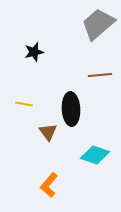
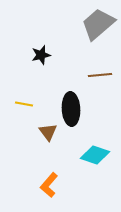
black star: moved 7 px right, 3 px down
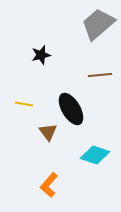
black ellipse: rotated 28 degrees counterclockwise
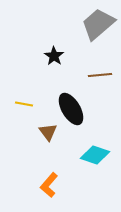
black star: moved 13 px right, 1 px down; rotated 24 degrees counterclockwise
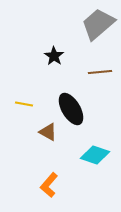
brown line: moved 3 px up
brown triangle: rotated 24 degrees counterclockwise
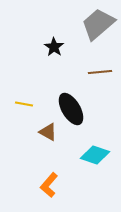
black star: moved 9 px up
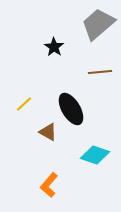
yellow line: rotated 54 degrees counterclockwise
